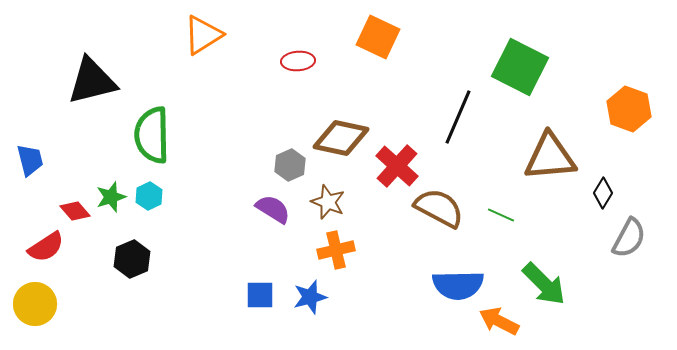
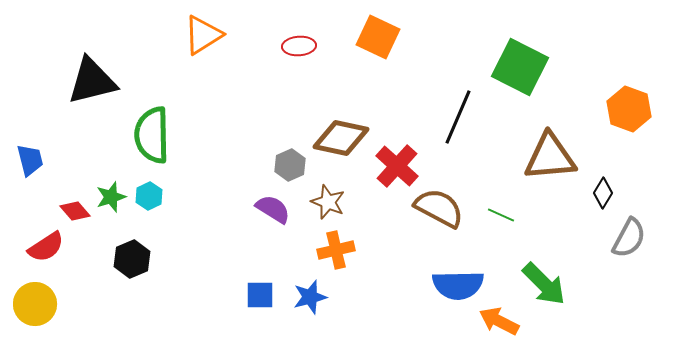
red ellipse: moved 1 px right, 15 px up
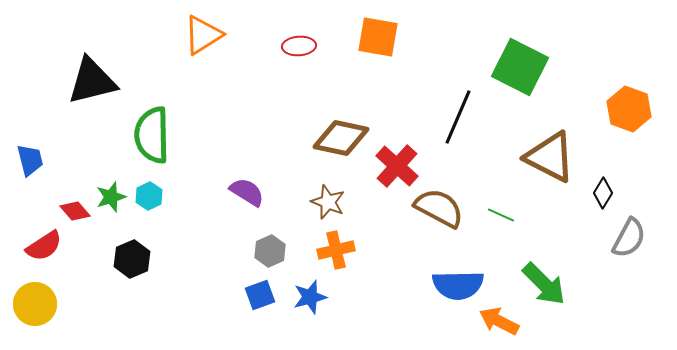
orange square: rotated 15 degrees counterclockwise
brown triangle: rotated 32 degrees clockwise
gray hexagon: moved 20 px left, 86 px down
purple semicircle: moved 26 px left, 17 px up
red semicircle: moved 2 px left, 1 px up
blue square: rotated 20 degrees counterclockwise
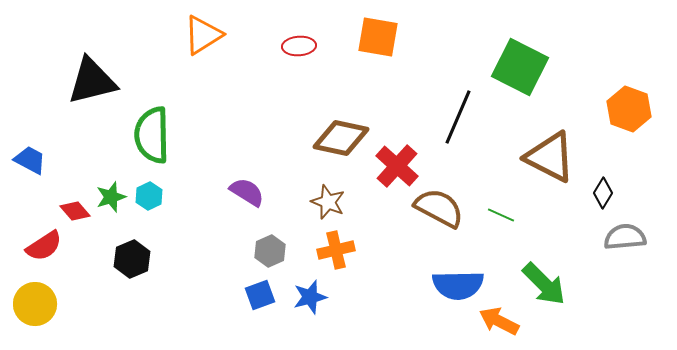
blue trapezoid: rotated 48 degrees counterclockwise
gray semicircle: moved 4 px left, 1 px up; rotated 123 degrees counterclockwise
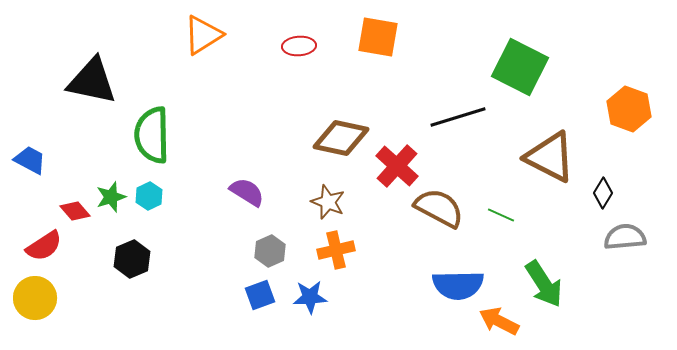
black triangle: rotated 26 degrees clockwise
black line: rotated 50 degrees clockwise
green arrow: rotated 12 degrees clockwise
blue star: rotated 12 degrees clockwise
yellow circle: moved 6 px up
